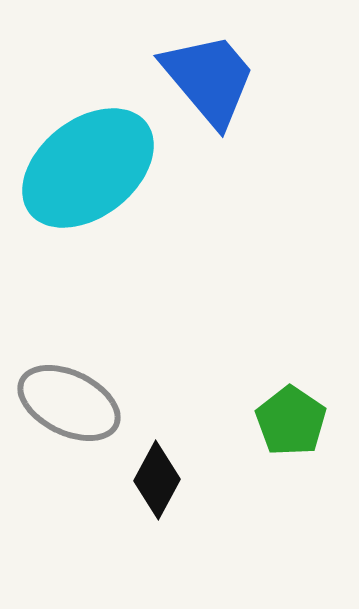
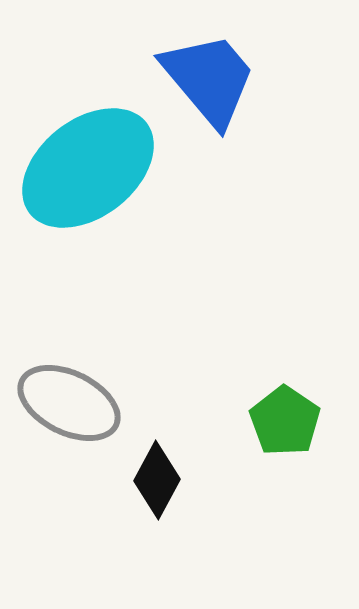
green pentagon: moved 6 px left
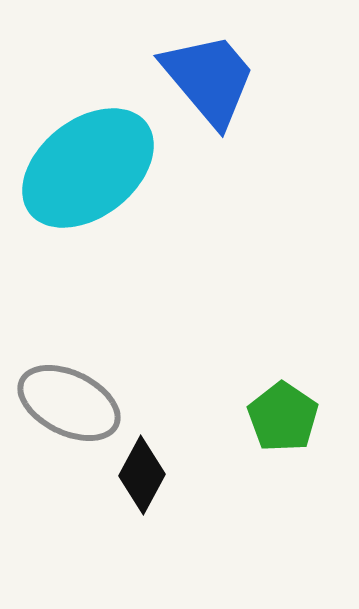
green pentagon: moved 2 px left, 4 px up
black diamond: moved 15 px left, 5 px up
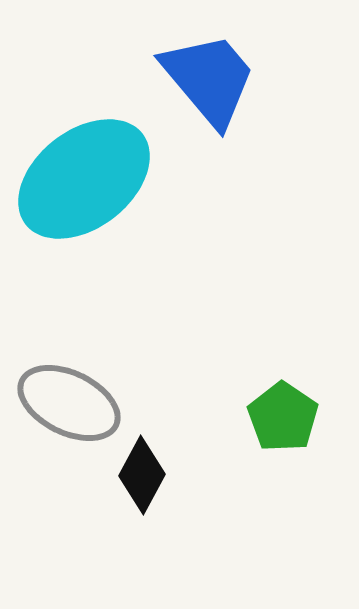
cyan ellipse: moved 4 px left, 11 px down
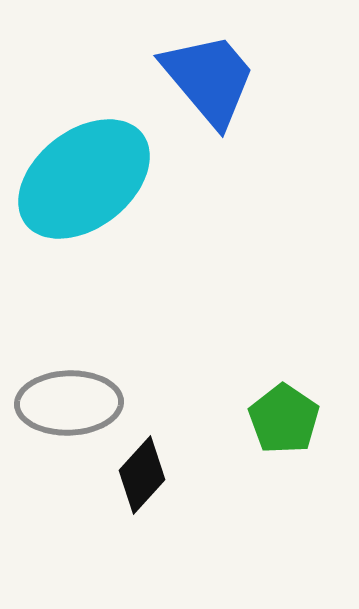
gray ellipse: rotated 28 degrees counterclockwise
green pentagon: moved 1 px right, 2 px down
black diamond: rotated 14 degrees clockwise
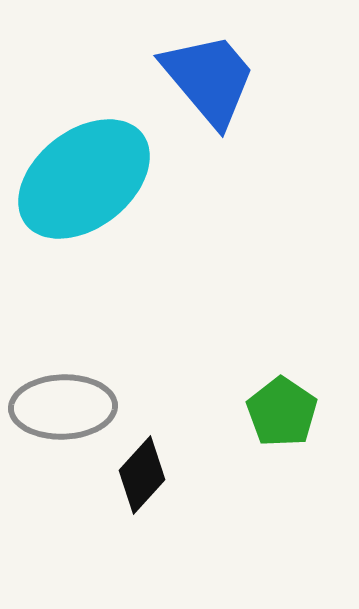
gray ellipse: moved 6 px left, 4 px down
green pentagon: moved 2 px left, 7 px up
